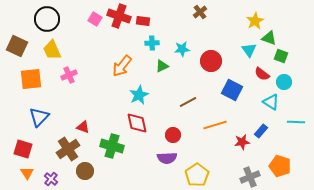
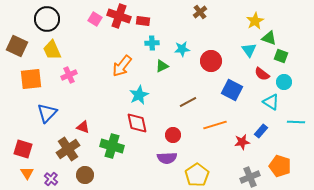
blue triangle at (39, 117): moved 8 px right, 4 px up
brown circle at (85, 171): moved 4 px down
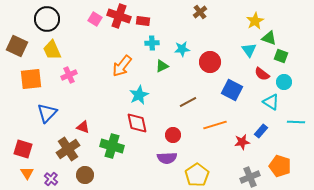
red circle at (211, 61): moved 1 px left, 1 px down
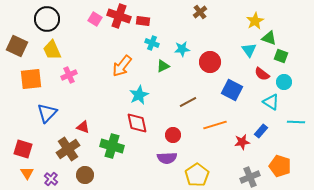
cyan cross at (152, 43): rotated 24 degrees clockwise
green triangle at (162, 66): moved 1 px right
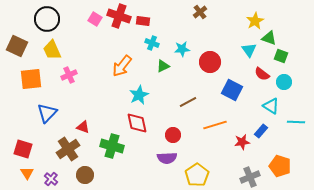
cyan triangle at (271, 102): moved 4 px down
